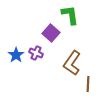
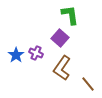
purple square: moved 9 px right, 5 px down
brown L-shape: moved 10 px left, 5 px down
brown line: rotated 42 degrees counterclockwise
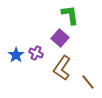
brown line: moved 2 px up
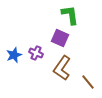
purple square: rotated 18 degrees counterclockwise
blue star: moved 2 px left; rotated 14 degrees clockwise
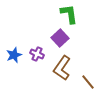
green L-shape: moved 1 px left, 1 px up
purple square: rotated 24 degrees clockwise
purple cross: moved 1 px right, 1 px down
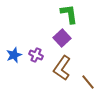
purple square: moved 2 px right
purple cross: moved 1 px left, 1 px down
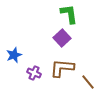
purple cross: moved 2 px left, 18 px down
brown L-shape: rotated 60 degrees clockwise
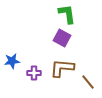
green L-shape: moved 2 px left
purple square: rotated 18 degrees counterclockwise
blue star: moved 2 px left, 6 px down; rotated 14 degrees clockwise
purple cross: rotated 24 degrees counterclockwise
